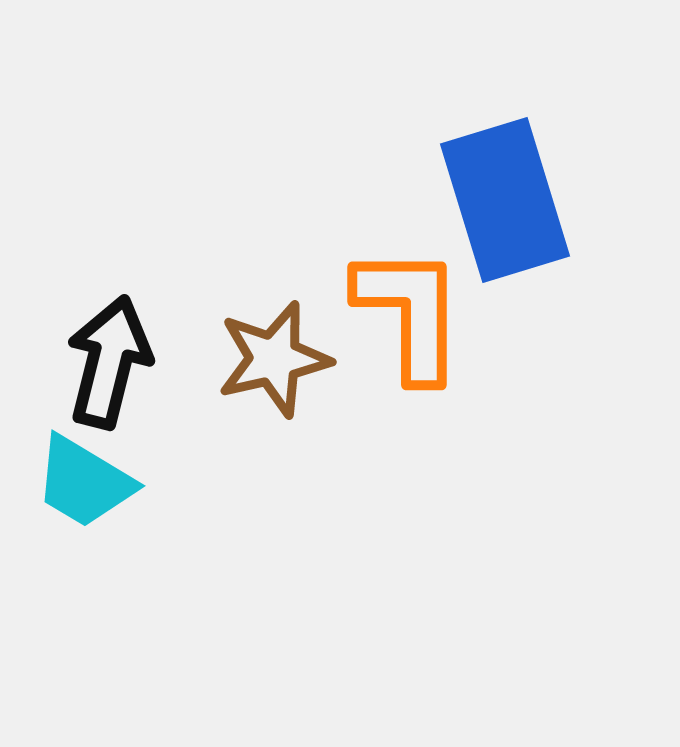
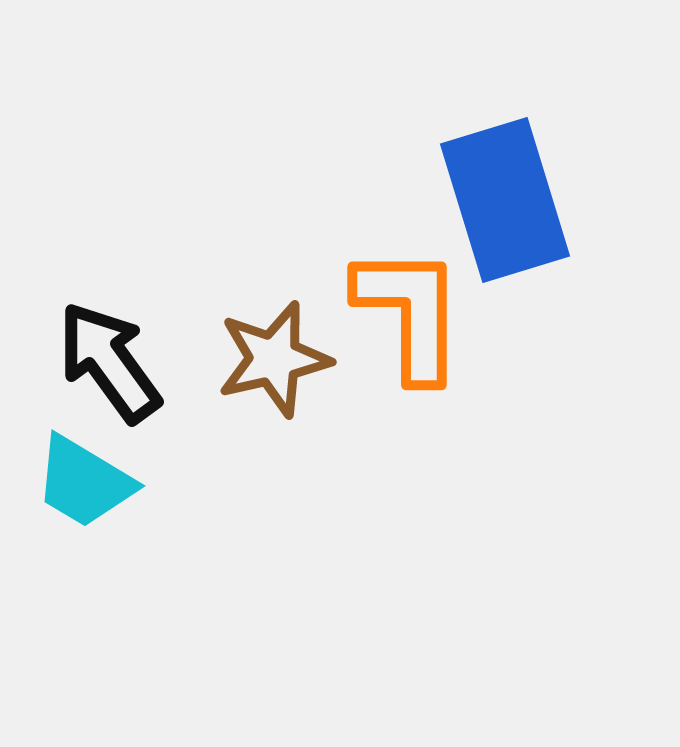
black arrow: rotated 50 degrees counterclockwise
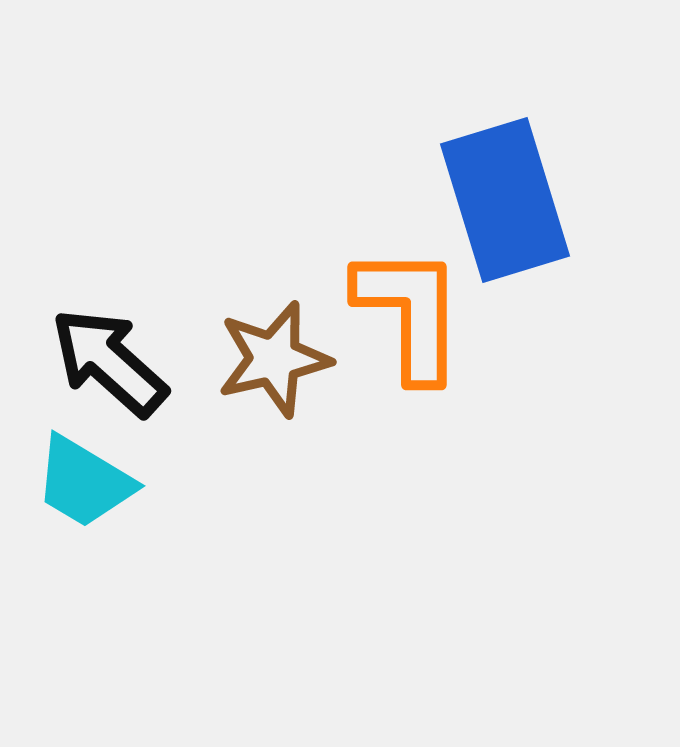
black arrow: rotated 12 degrees counterclockwise
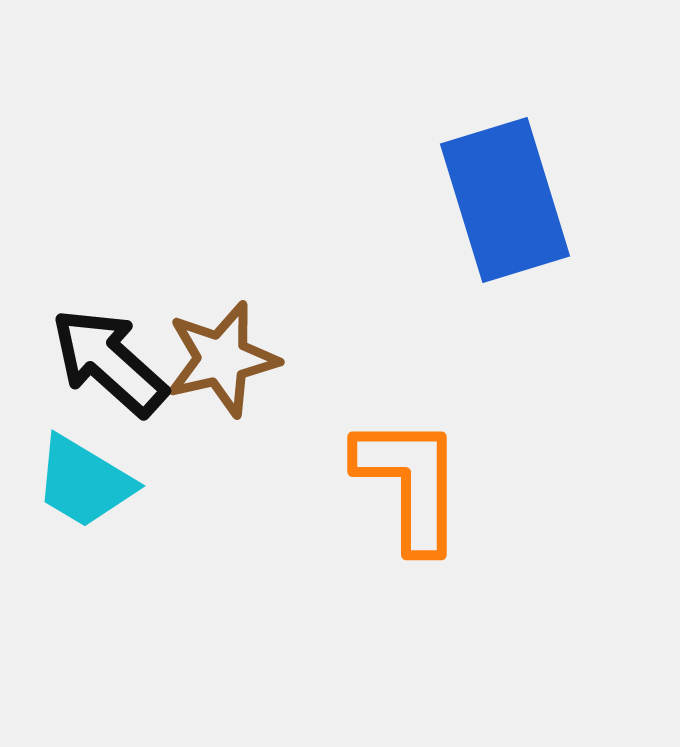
orange L-shape: moved 170 px down
brown star: moved 52 px left
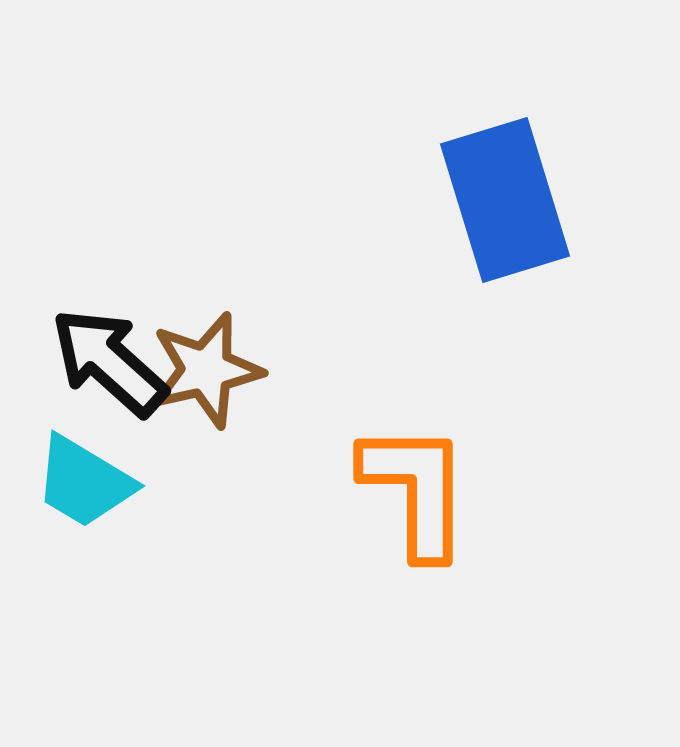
brown star: moved 16 px left, 11 px down
orange L-shape: moved 6 px right, 7 px down
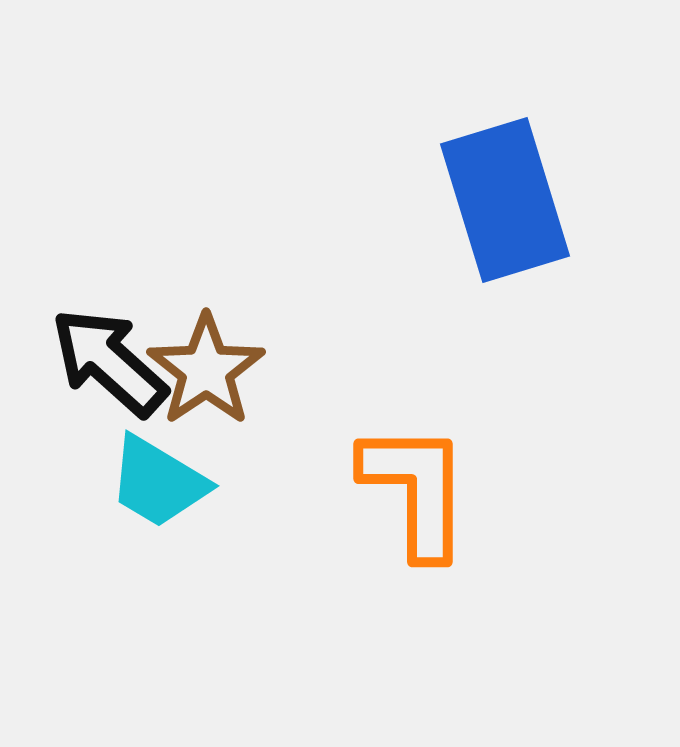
brown star: rotated 21 degrees counterclockwise
cyan trapezoid: moved 74 px right
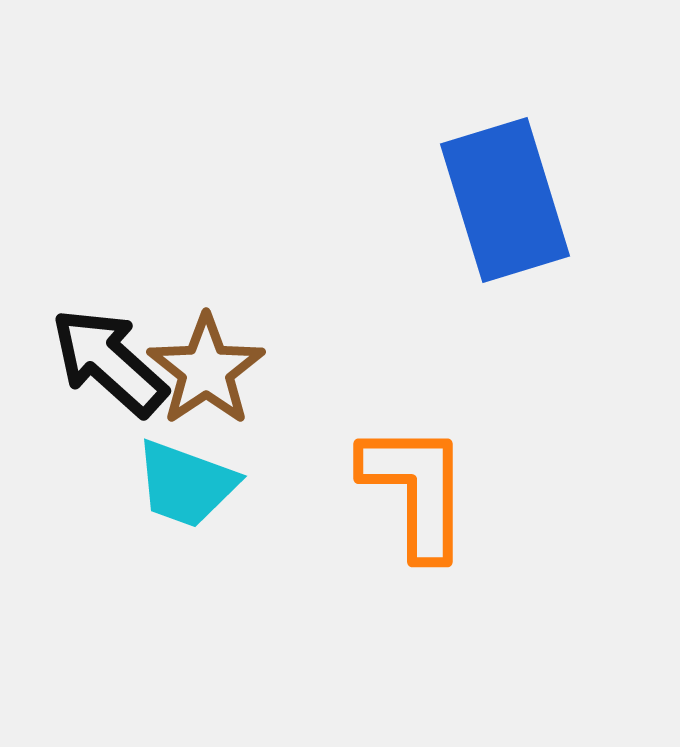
cyan trapezoid: moved 28 px right, 2 px down; rotated 11 degrees counterclockwise
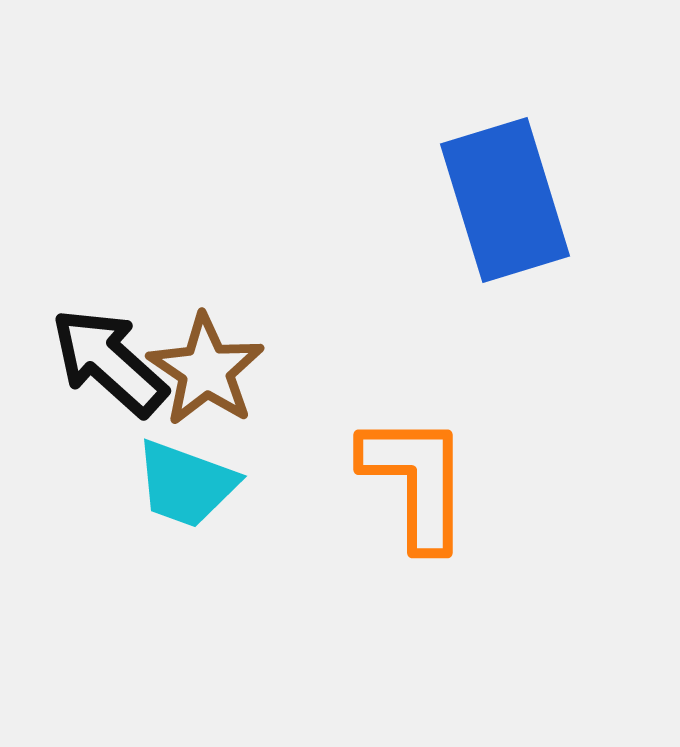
brown star: rotated 4 degrees counterclockwise
orange L-shape: moved 9 px up
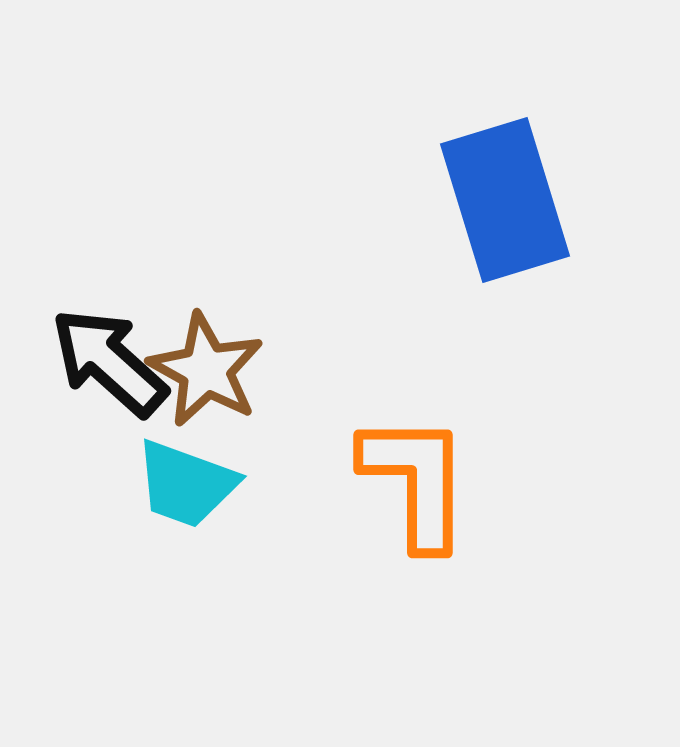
brown star: rotated 5 degrees counterclockwise
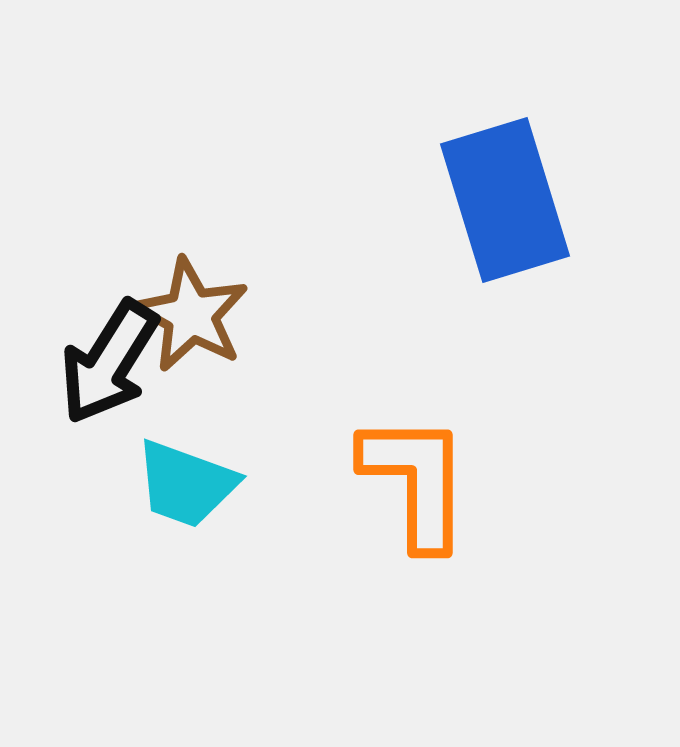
black arrow: rotated 100 degrees counterclockwise
brown star: moved 15 px left, 55 px up
